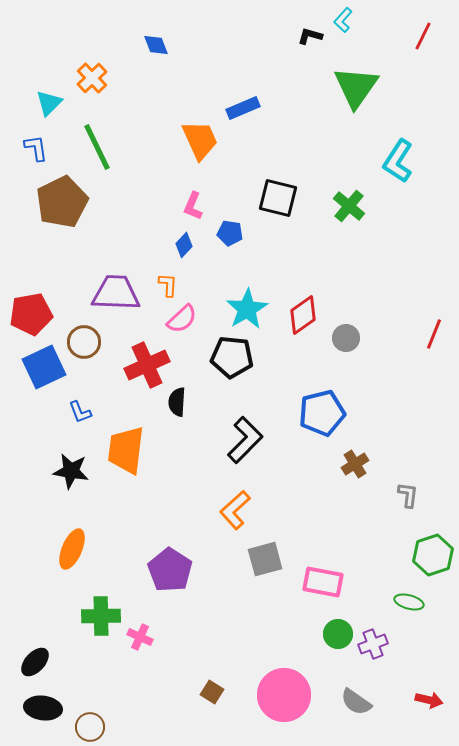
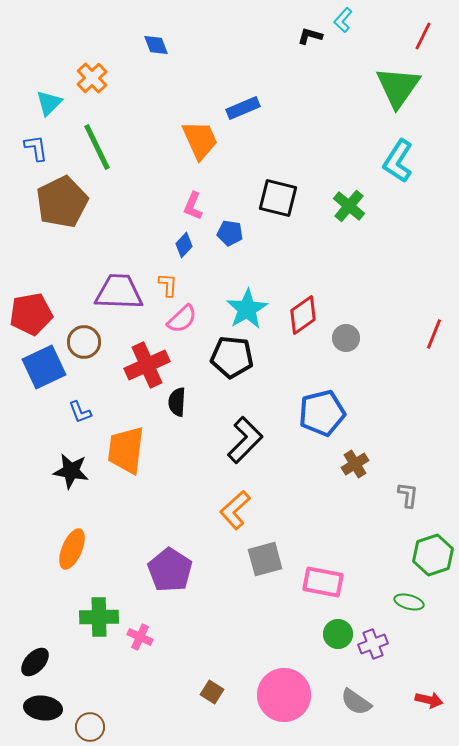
green triangle at (356, 87): moved 42 px right
purple trapezoid at (116, 293): moved 3 px right, 1 px up
green cross at (101, 616): moved 2 px left, 1 px down
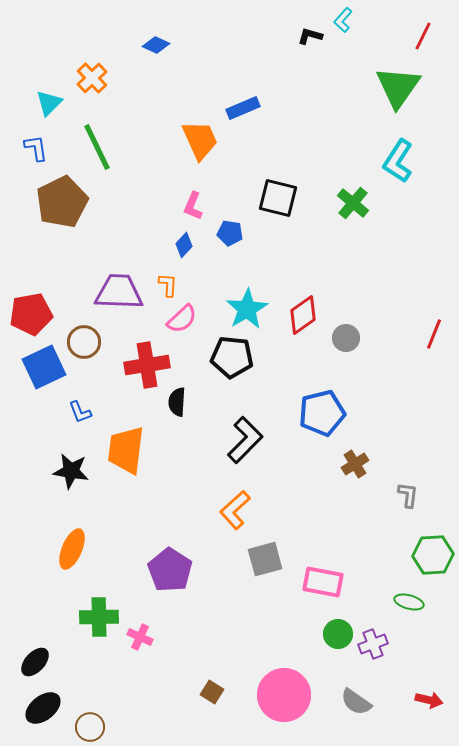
blue diamond at (156, 45): rotated 44 degrees counterclockwise
green cross at (349, 206): moved 4 px right, 3 px up
red cross at (147, 365): rotated 15 degrees clockwise
green hexagon at (433, 555): rotated 15 degrees clockwise
black ellipse at (43, 708): rotated 45 degrees counterclockwise
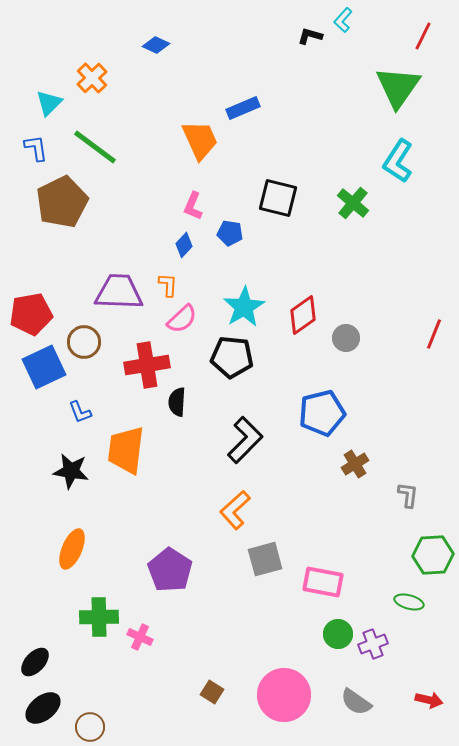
green line at (97, 147): moved 2 px left; rotated 27 degrees counterclockwise
cyan star at (247, 309): moved 3 px left, 2 px up
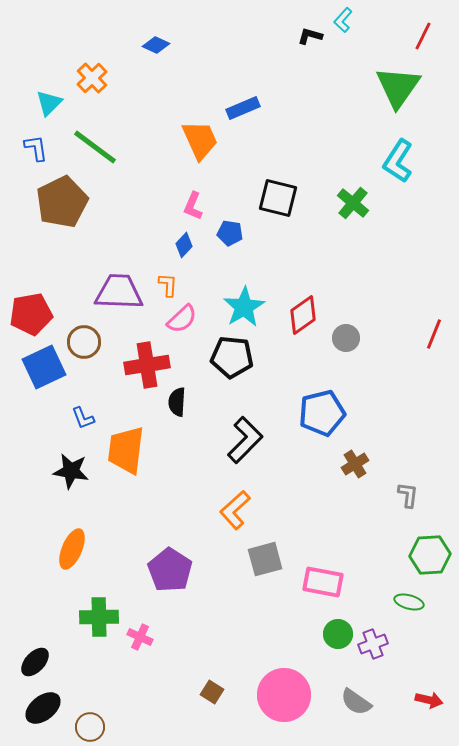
blue L-shape at (80, 412): moved 3 px right, 6 px down
green hexagon at (433, 555): moved 3 px left
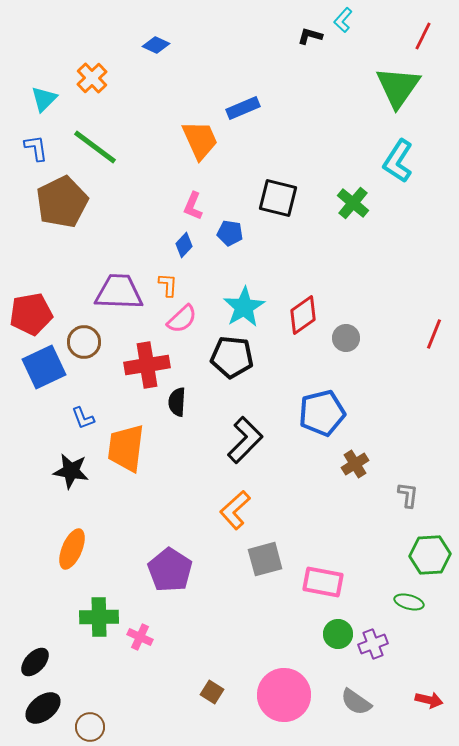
cyan triangle at (49, 103): moved 5 px left, 4 px up
orange trapezoid at (126, 450): moved 2 px up
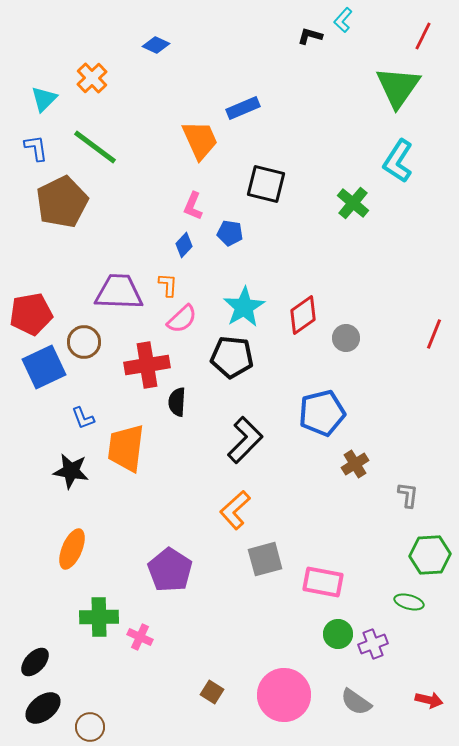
black square at (278, 198): moved 12 px left, 14 px up
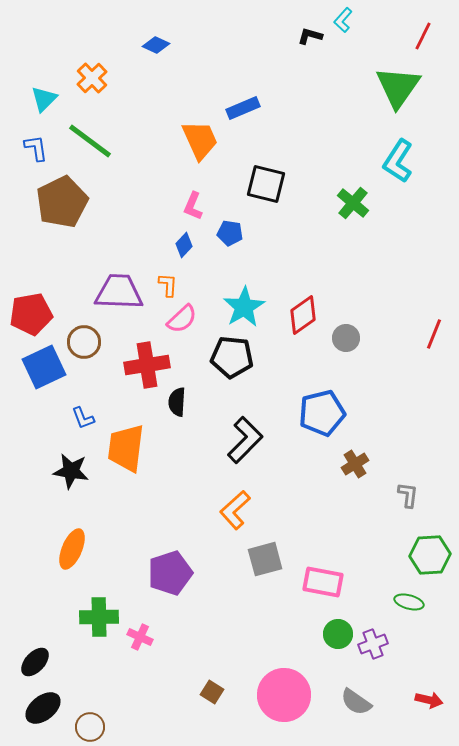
green line at (95, 147): moved 5 px left, 6 px up
purple pentagon at (170, 570): moved 3 px down; rotated 21 degrees clockwise
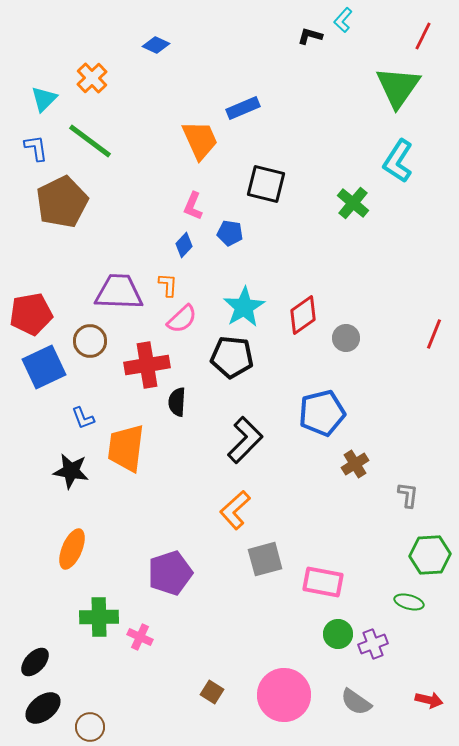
brown circle at (84, 342): moved 6 px right, 1 px up
